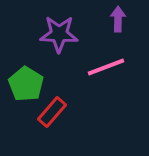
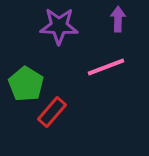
purple star: moved 8 px up
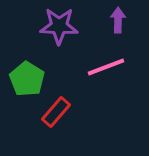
purple arrow: moved 1 px down
green pentagon: moved 1 px right, 5 px up
red rectangle: moved 4 px right
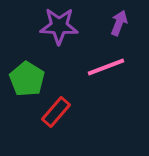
purple arrow: moved 1 px right, 3 px down; rotated 20 degrees clockwise
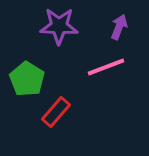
purple arrow: moved 4 px down
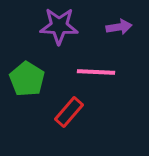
purple arrow: rotated 60 degrees clockwise
pink line: moved 10 px left, 5 px down; rotated 24 degrees clockwise
red rectangle: moved 13 px right
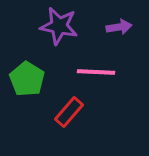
purple star: rotated 9 degrees clockwise
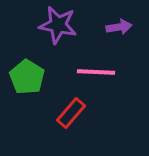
purple star: moved 1 px left, 1 px up
green pentagon: moved 2 px up
red rectangle: moved 2 px right, 1 px down
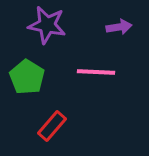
purple star: moved 11 px left
red rectangle: moved 19 px left, 13 px down
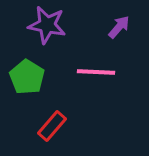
purple arrow: rotated 40 degrees counterclockwise
